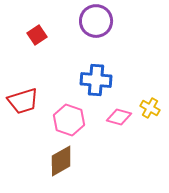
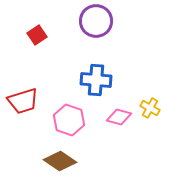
brown diamond: moved 1 px left; rotated 64 degrees clockwise
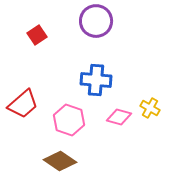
red trapezoid: moved 3 px down; rotated 24 degrees counterclockwise
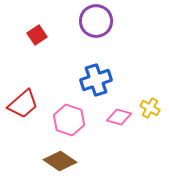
blue cross: rotated 24 degrees counterclockwise
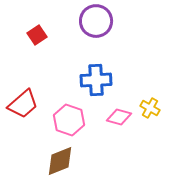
blue cross: rotated 16 degrees clockwise
brown diamond: rotated 56 degrees counterclockwise
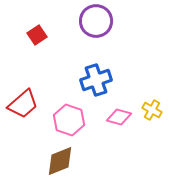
blue cross: rotated 16 degrees counterclockwise
yellow cross: moved 2 px right, 2 px down
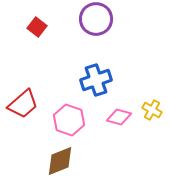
purple circle: moved 2 px up
red square: moved 8 px up; rotated 18 degrees counterclockwise
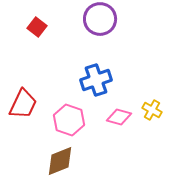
purple circle: moved 4 px right
red trapezoid: rotated 24 degrees counterclockwise
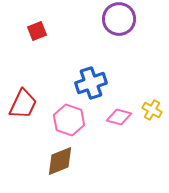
purple circle: moved 19 px right
red square: moved 4 px down; rotated 30 degrees clockwise
blue cross: moved 5 px left, 3 px down
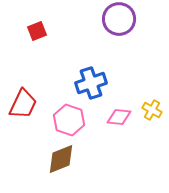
pink diamond: rotated 10 degrees counterclockwise
brown diamond: moved 1 px right, 2 px up
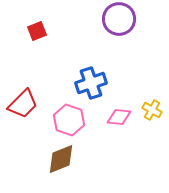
red trapezoid: rotated 20 degrees clockwise
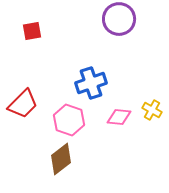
red square: moved 5 px left; rotated 12 degrees clockwise
brown diamond: rotated 16 degrees counterclockwise
